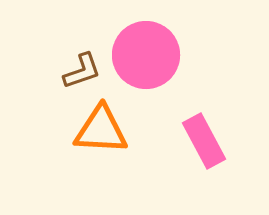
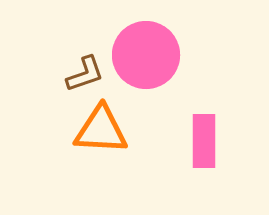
brown L-shape: moved 3 px right, 3 px down
pink rectangle: rotated 28 degrees clockwise
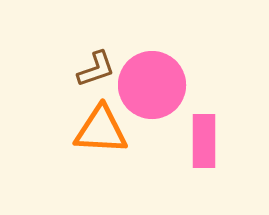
pink circle: moved 6 px right, 30 px down
brown L-shape: moved 11 px right, 5 px up
